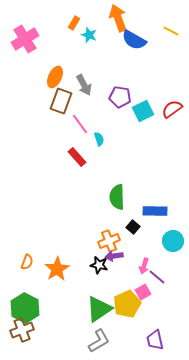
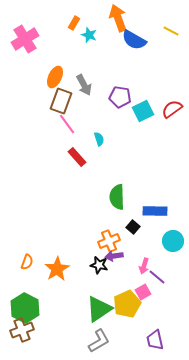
pink line: moved 13 px left
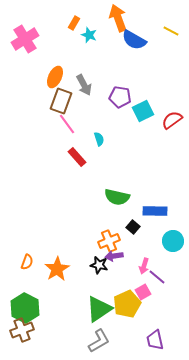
red semicircle: moved 11 px down
green semicircle: rotated 75 degrees counterclockwise
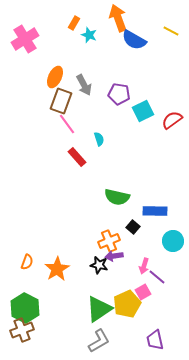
purple pentagon: moved 1 px left, 3 px up
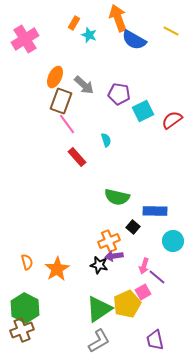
gray arrow: rotated 20 degrees counterclockwise
cyan semicircle: moved 7 px right, 1 px down
orange semicircle: rotated 35 degrees counterclockwise
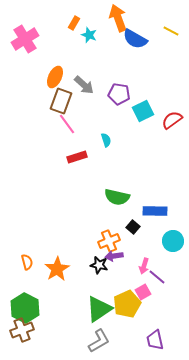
blue semicircle: moved 1 px right, 1 px up
red rectangle: rotated 66 degrees counterclockwise
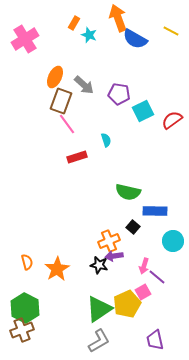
green semicircle: moved 11 px right, 5 px up
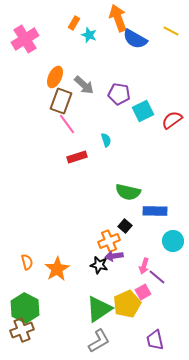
black square: moved 8 px left, 1 px up
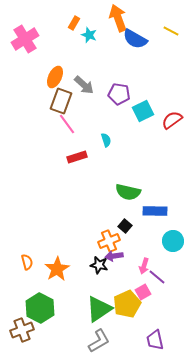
green hexagon: moved 15 px right
